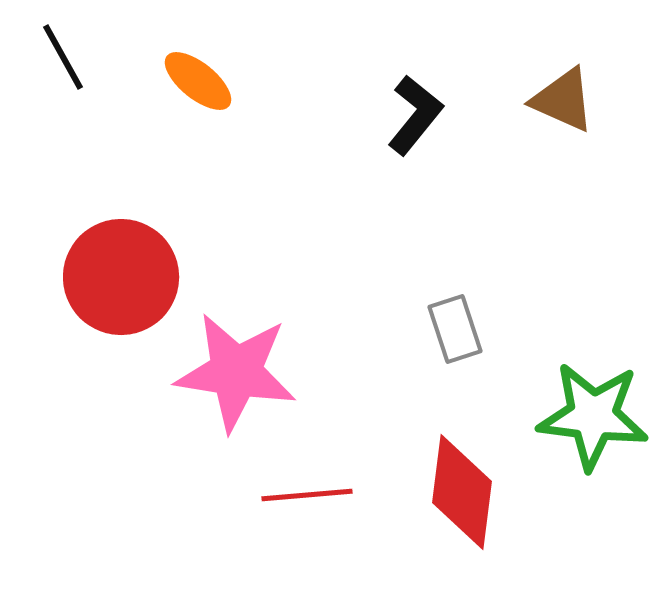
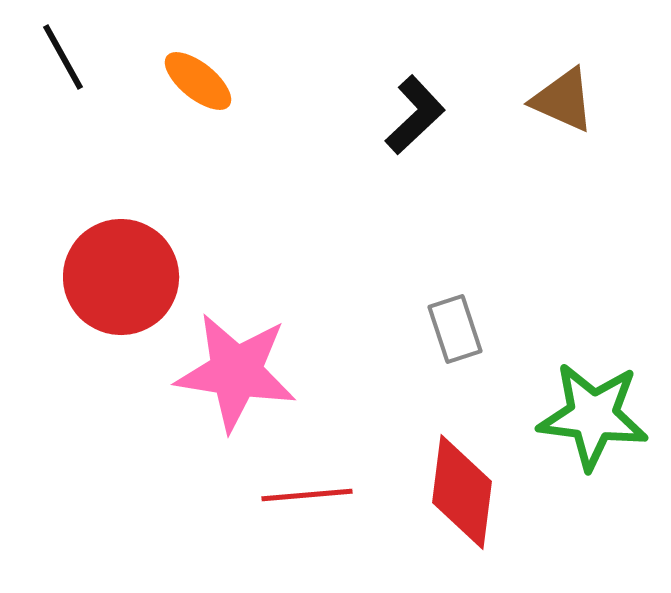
black L-shape: rotated 8 degrees clockwise
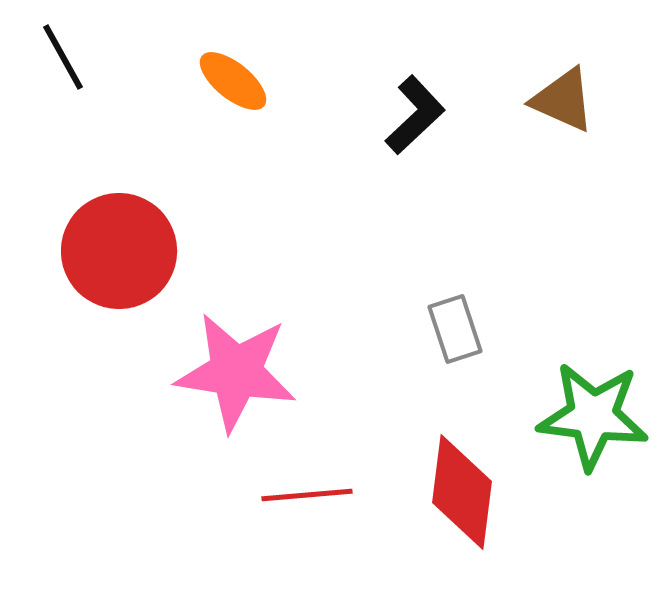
orange ellipse: moved 35 px right
red circle: moved 2 px left, 26 px up
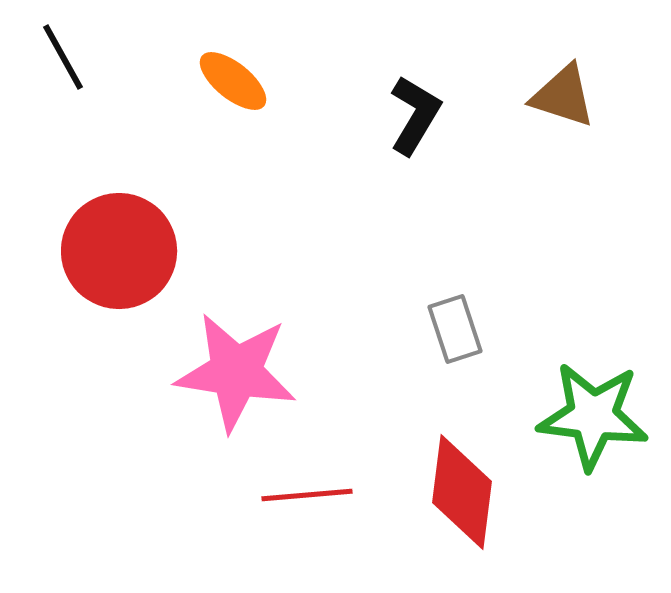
brown triangle: moved 4 px up; rotated 6 degrees counterclockwise
black L-shape: rotated 16 degrees counterclockwise
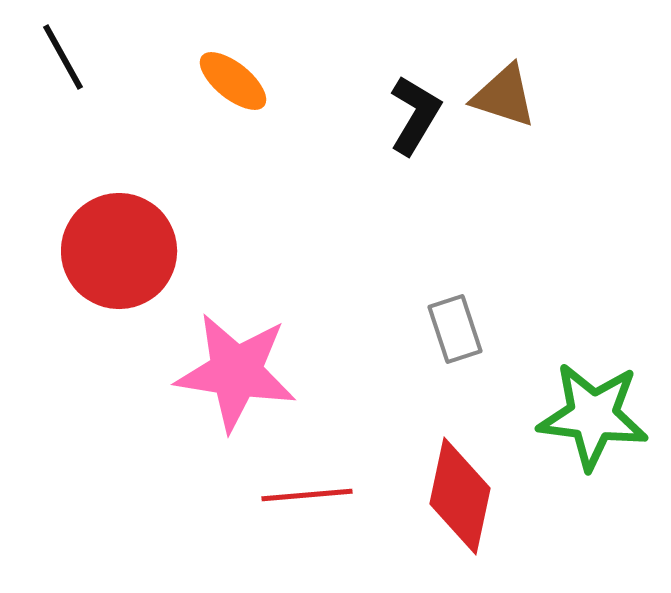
brown triangle: moved 59 px left
red diamond: moved 2 px left, 4 px down; rotated 5 degrees clockwise
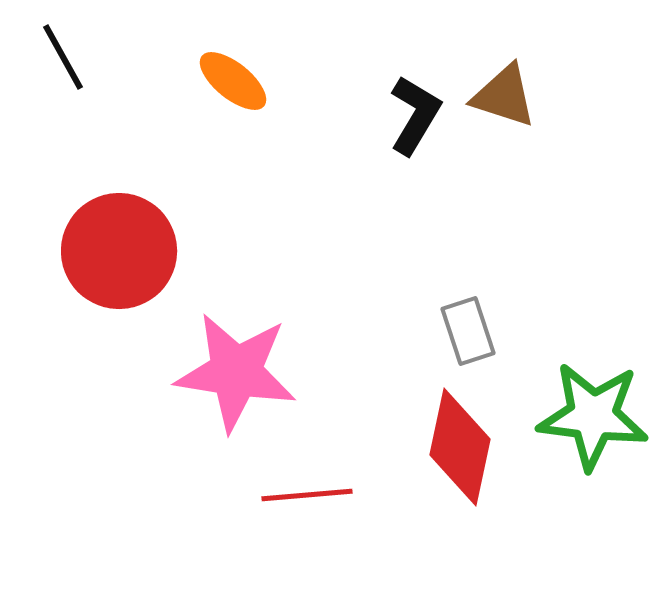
gray rectangle: moved 13 px right, 2 px down
red diamond: moved 49 px up
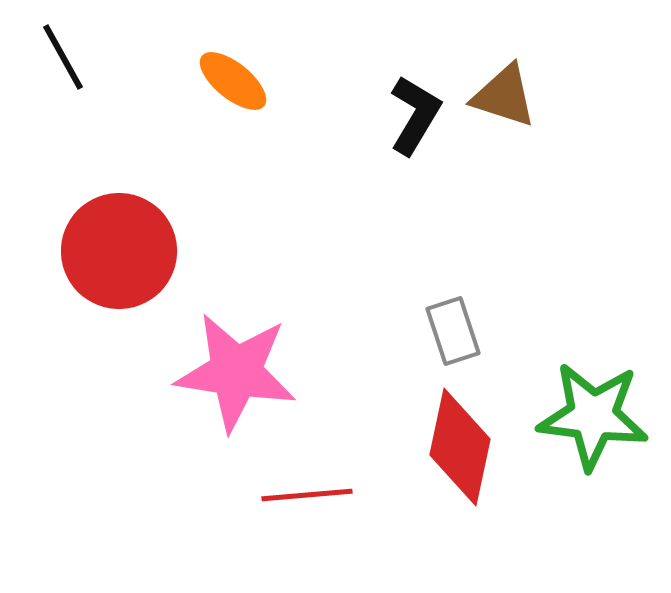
gray rectangle: moved 15 px left
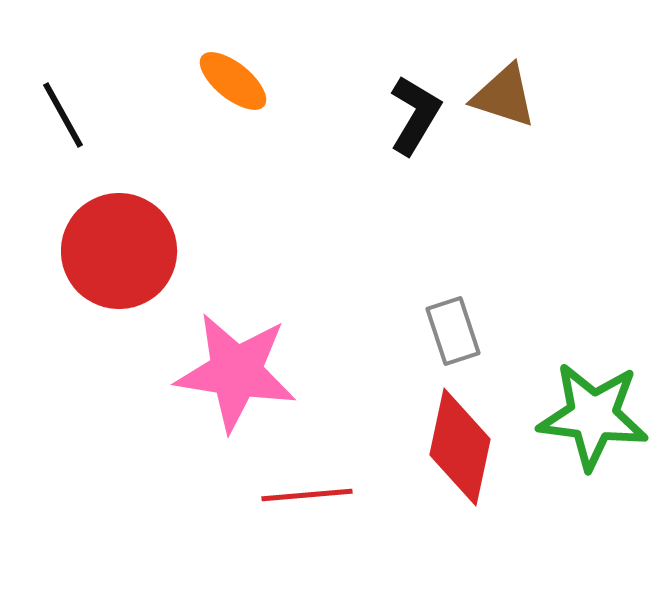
black line: moved 58 px down
